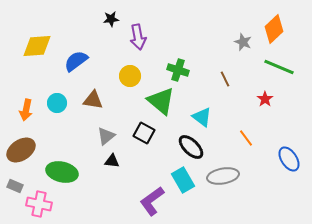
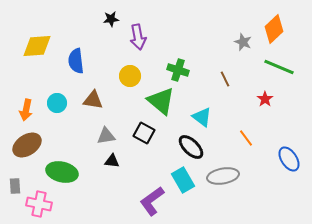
blue semicircle: rotated 60 degrees counterclockwise
gray triangle: rotated 30 degrees clockwise
brown ellipse: moved 6 px right, 5 px up
gray rectangle: rotated 63 degrees clockwise
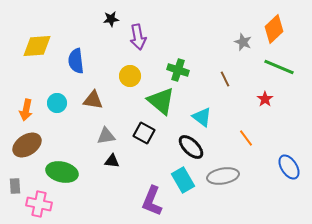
blue ellipse: moved 8 px down
purple L-shape: rotated 32 degrees counterclockwise
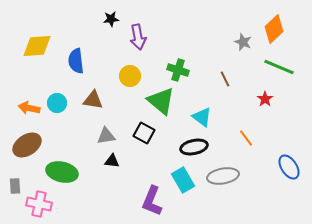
orange arrow: moved 3 px right, 2 px up; rotated 90 degrees clockwise
black ellipse: moved 3 px right; rotated 56 degrees counterclockwise
